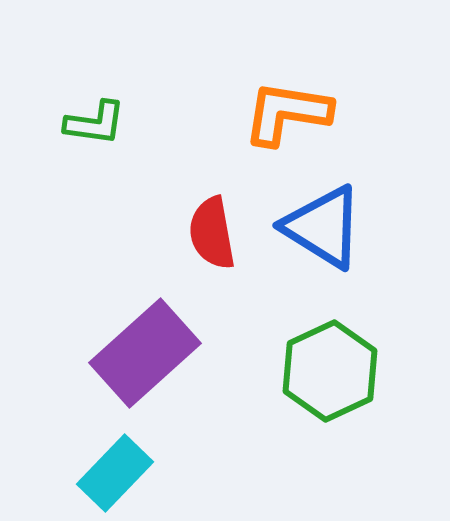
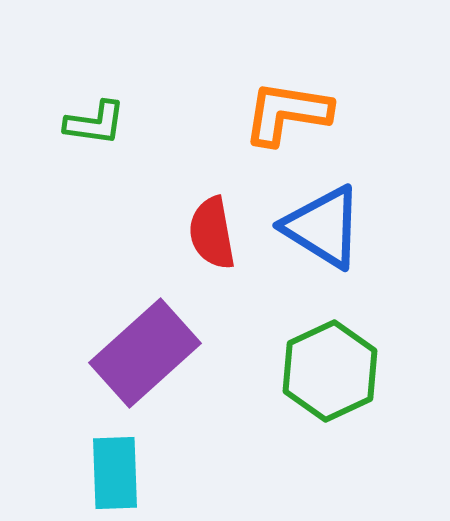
cyan rectangle: rotated 46 degrees counterclockwise
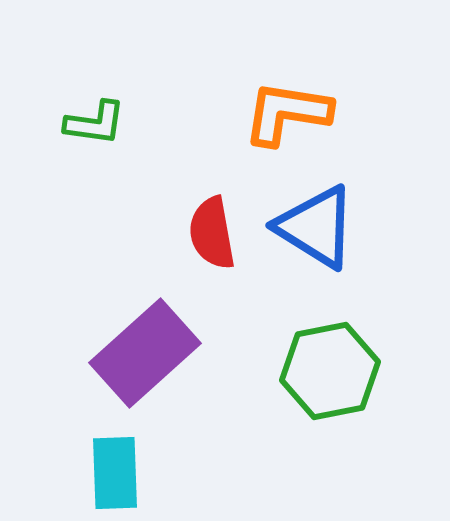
blue triangle: moved 7 px left
green hexagon: rotated 14 degrees clockwise
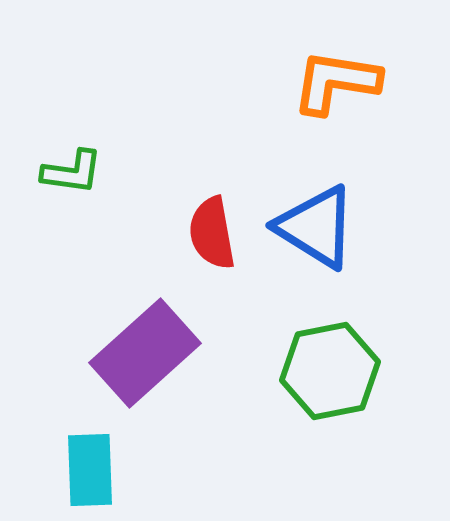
orange L-shape: moved 49 px right, 31 px up
green L-shape: moved 23 px left, 49 px down
cyan rectangle: moved 25 px left, 3 px up
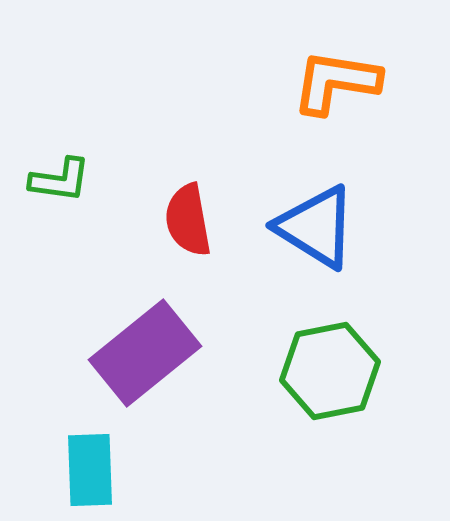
green L-shape: moved 12 px left, 8 px down
red semicircle: moved 24 px left, 13 px up
purple rectangle: rotated 3 degrees clockwise
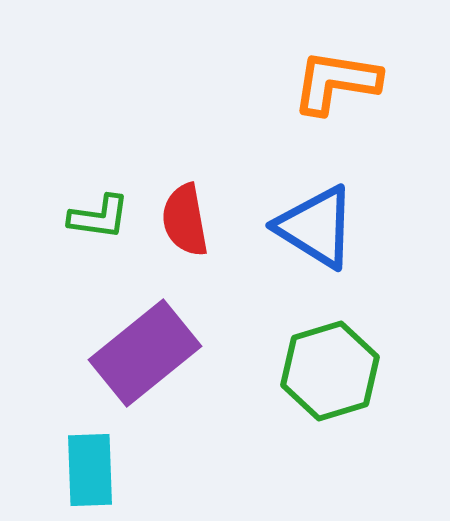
green L-shape: moved 39 px right, 37 px down
red semicircle: moved 3 px left
green hexagon: rotated 6 degrees counterclockwise
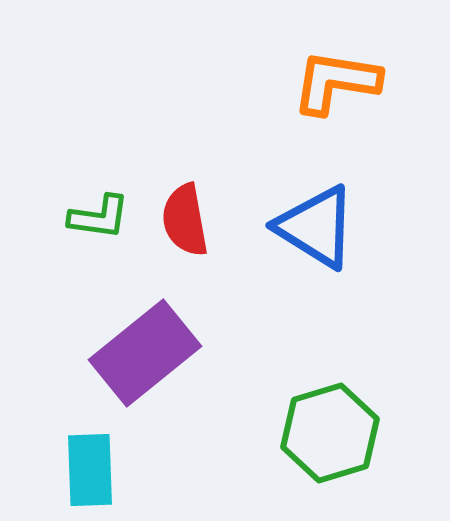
green hexagon: moved 62 px down
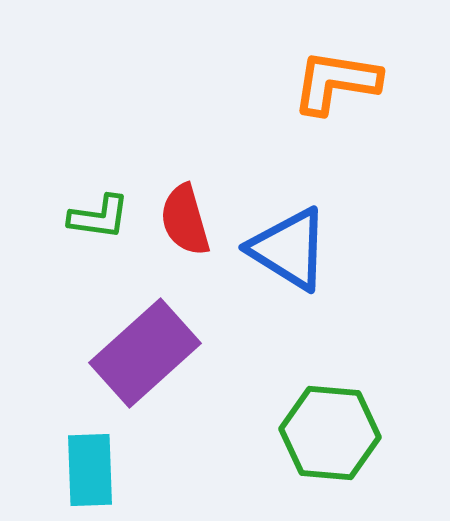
red semicircle: rotated 6 degrees counterclockwise
blue triangle: moved 27 px left, 22 px down
purple rectangle: rotated 3 degrees counterclockwise
green hexagon: rotated 22 degrees clockwise
